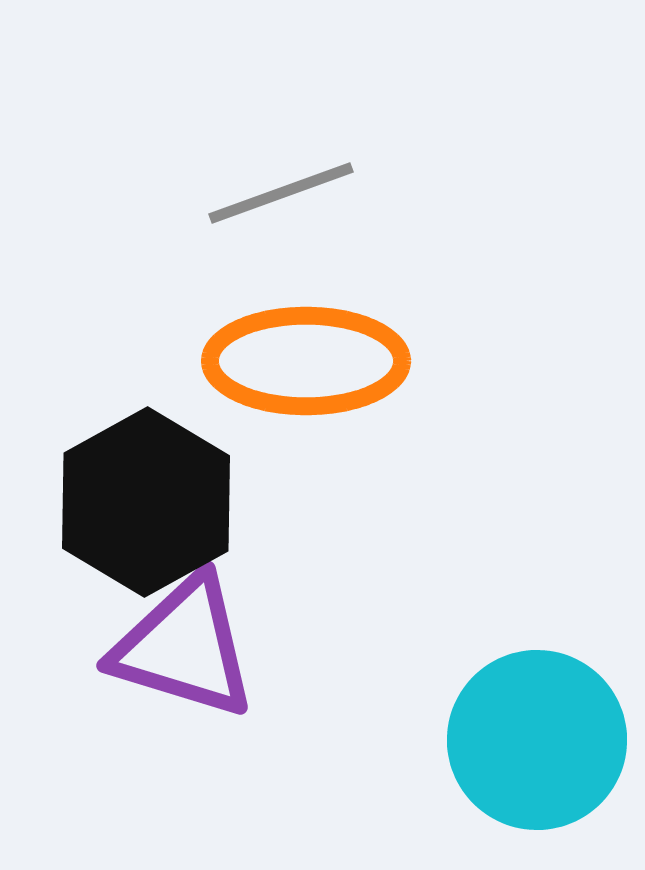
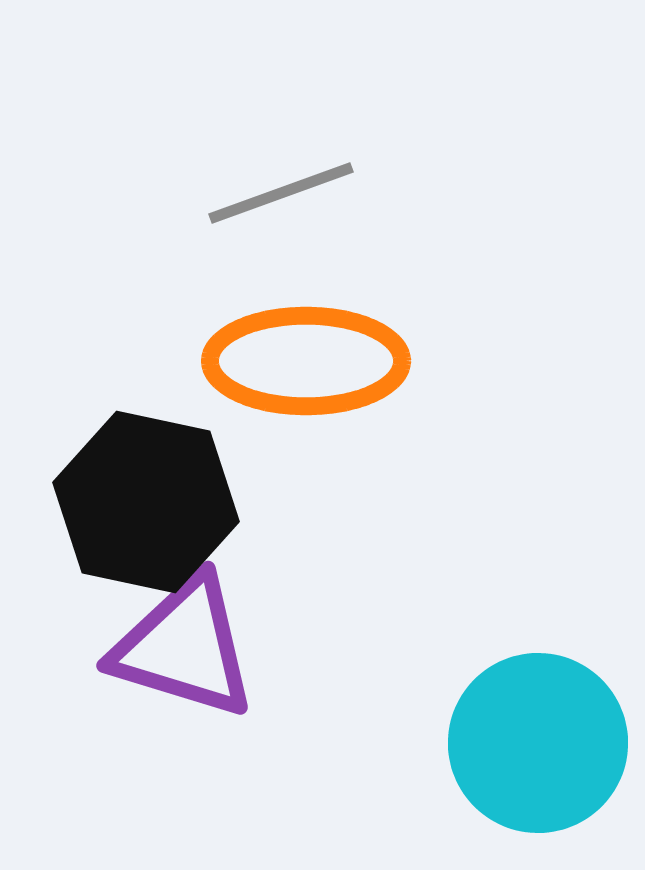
black hexagon: rotated 19 degrees counterclockwise
cyan circle: moved 1 px right, 3 px down
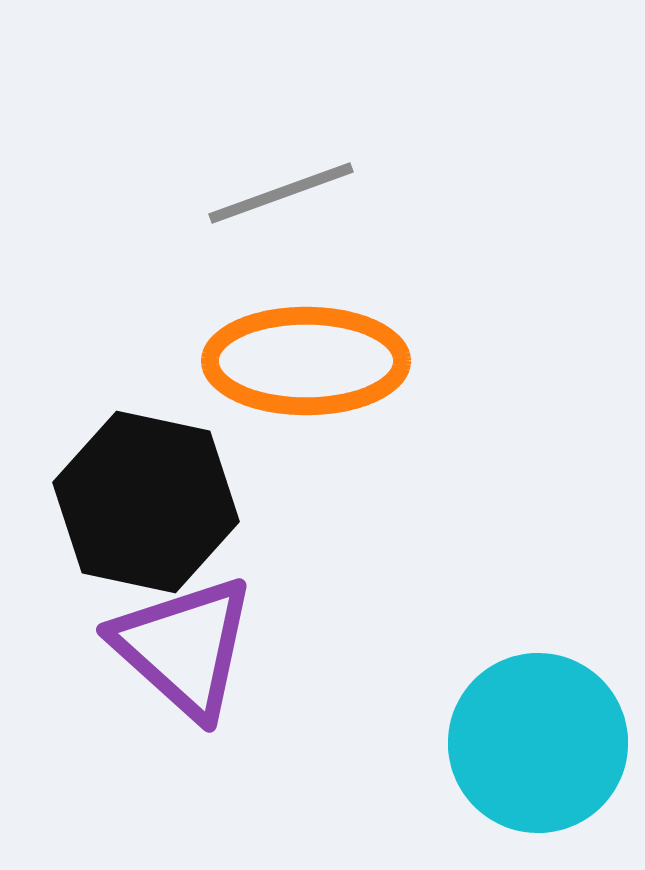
purple triangle: rotated 25 degrees clockwise
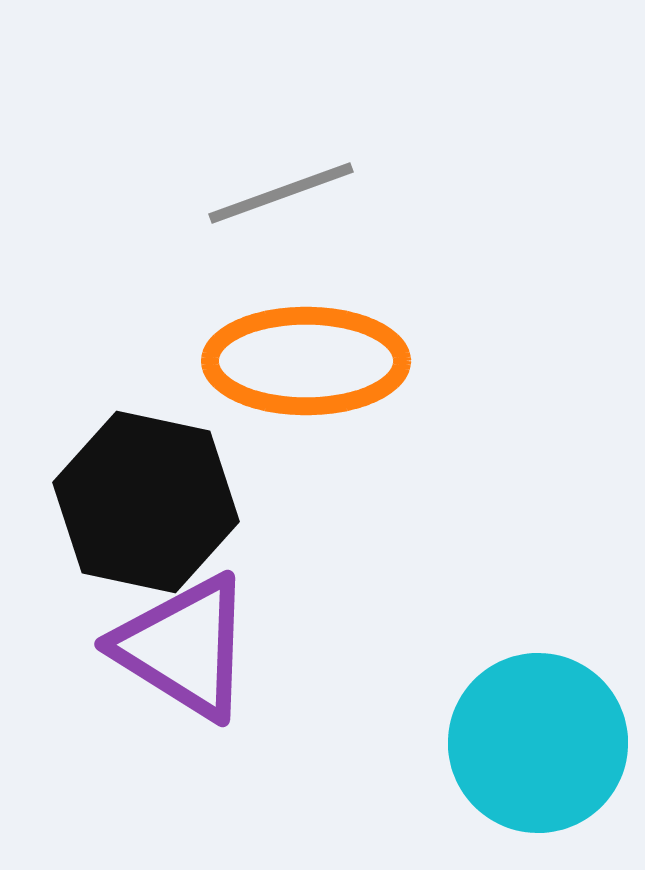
purple triangle: rotated 10 degrees counterclockwise
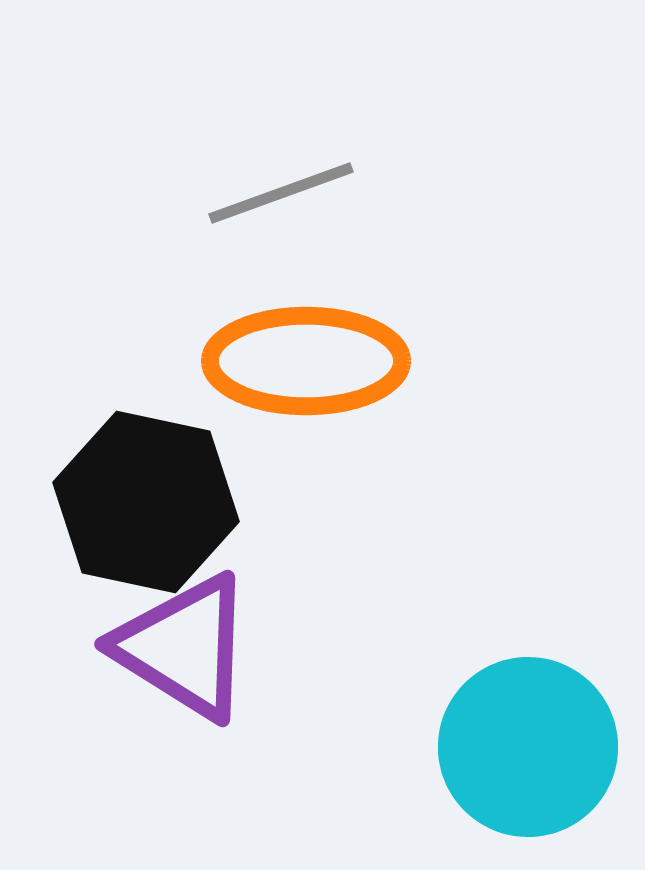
cyan circle: moved 10 px left, 4 px down
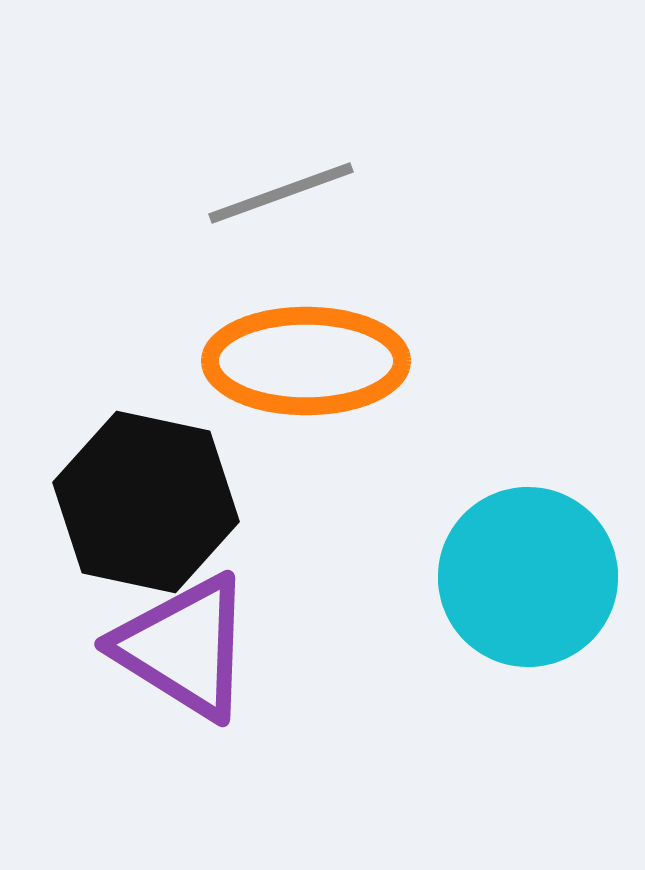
cyan circle: moved 170 px up
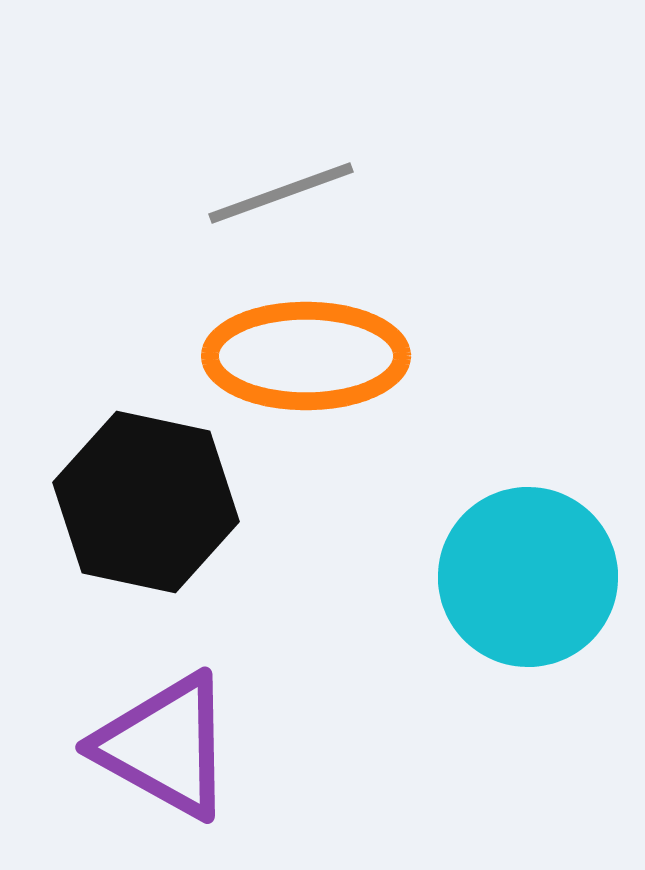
orange ellipse: moved 5 px up
purple triangle: moved 19 px left, 99 px down; rotated 3 degrees counterclockwise
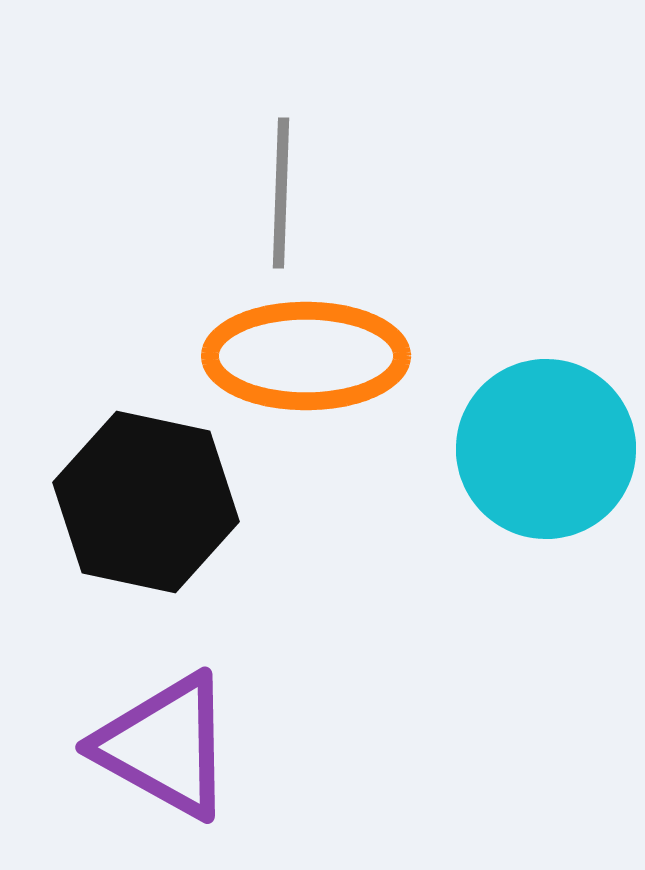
gray line: rotated 68 degrees counterclockwise
cyan circle: moved 18 px right, 128 px up
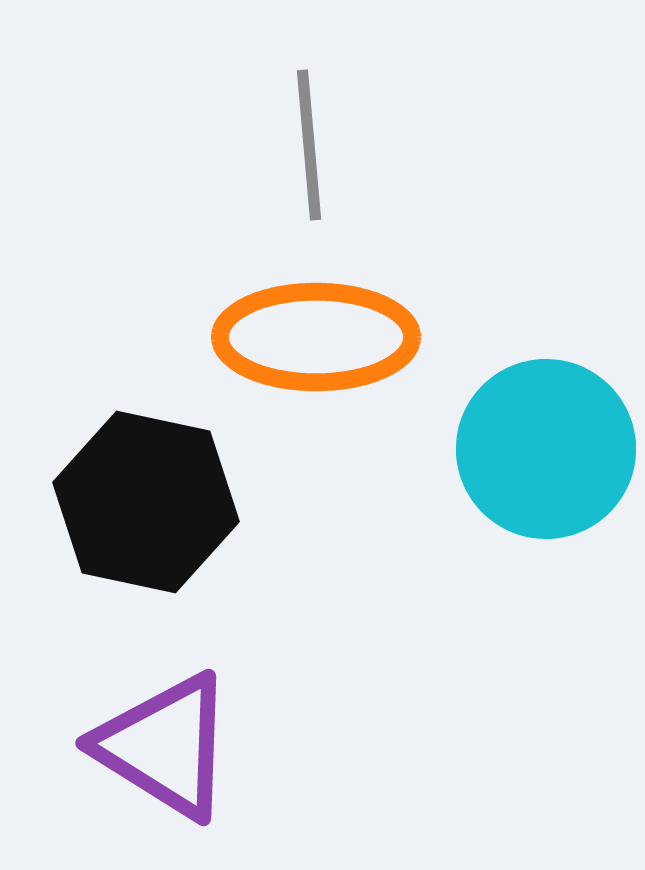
gray line: moved 28 px right, 48 px up; rotated 7 degrees counterclockwise
orange ellipse: moved 10 px right, 19 px up
purple triangle: rotated 3 degrees clockwise
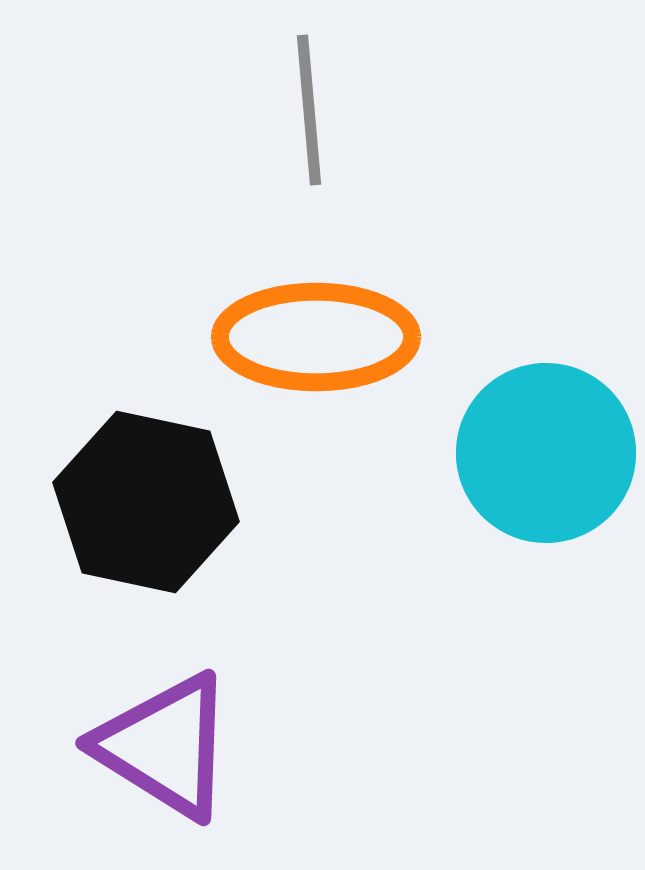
gray line: moved 35 px up
cyan circle: moved 4 px down
